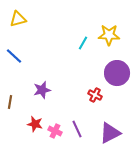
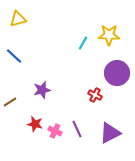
brown line: rotated 48 degrees clockwise
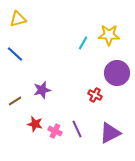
blue line: moved 1 px right, 2 px up
brown line: moved 5 px right, 1 px up
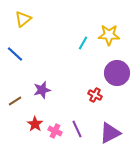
yellow triangle: moved 5 px right; rotated 24 degrees counterclockwise
red star: rotated 21 degrees clockwise
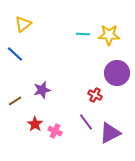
yellow triangle: moved 5 px down
cyan line: moved 9 px up; rotated 64 degrees clockwise
purple line: moved 9 px right, 7 px up; rotated 12 degrees counterclockwise
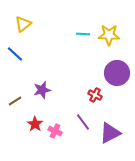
purple line: moved 3 px left
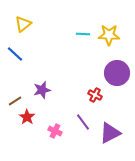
red star: moved 8 px left, 7 px up
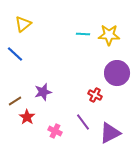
purple star: moved 1 px right, 2 px down
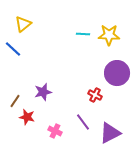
blue line: moved 2 px left, 5 px up
brown line: rotated 24 degrees counterclockwise
red star: rotated 21 degrees counterclockwise
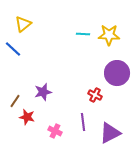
purple line: rotated 30 degrees clockwise
